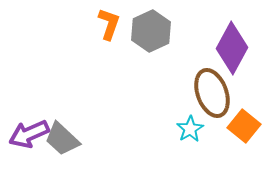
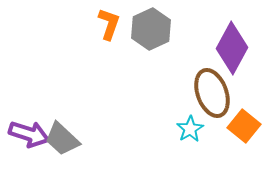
gray hexagon: moved 2 px up
purple arrow: rotated 138 degrees counterclockwise
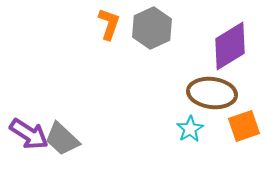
gray hexagon: moved 1 px right, 1 px up
purple diamond: moved 2 px left, 2 px up; rotated 30 degrees clockwise
brown ellipse: rotated 63 degrees counterclockwise
orange square: rotated 32 degrees clockwise
purple arrow: rotated 15 degrees clockwise
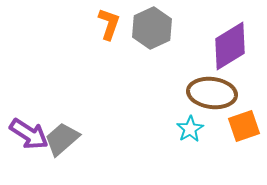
gray trapezoid: rotated 96 degrees clockwise
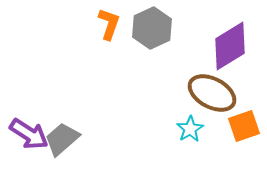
brown ellipse: rotated 21 degrees clockwise
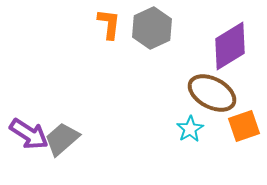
orange L-shape: rotated 12 degrees counterclockwise
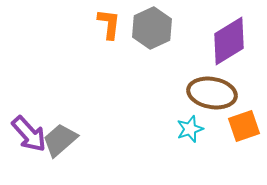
purple diamond: moved 1 px left, 5 px up
brown ellipse: rotated 18 degrees counterclockwise
cyan star: rotated 12 degrees clockwise
purple arrow: rotated 15 degrees clockwise
gray trapezoid: moved 2 px left, 1 px down
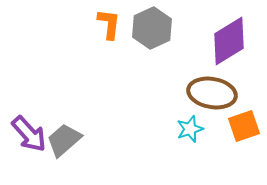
gray trapezoid: moved 4 px right
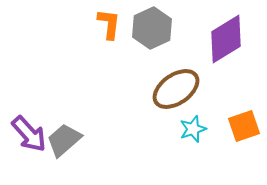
purple diamond: moved 3 px left, 2 px up
brown ellipse: moved 36 px left, 4 px up; rotated 45 degrees counterclockwise
cyan star: moved 3 px right
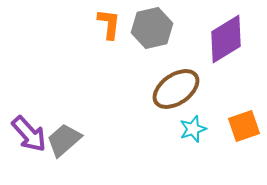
gray hexagon: rotated 12 degrees clockwise
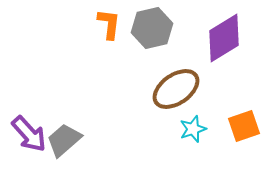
purple diamond: moved 2 px left, 1 px up
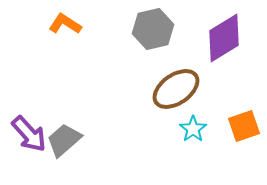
orange L-shape: moved 44 px left; rotated 64 degrees counterclockwise
gray hexagon: moved 1 px right, 1 px down
cyan star: rotated 16 degrees counterclockwise
